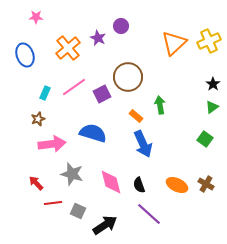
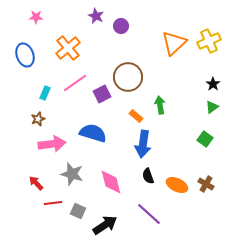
purple star: moved 2 px left, 22 px up
pink line: moved 1 px right, 4 px up
blue arrow: rotated 32 degrees clockwise
black semicircle: moved 9 px right, 9 px up
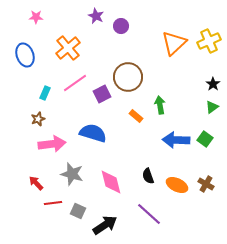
blue arrow: moved 33 px right, 4 px up; rotated 84 degrees clockwise
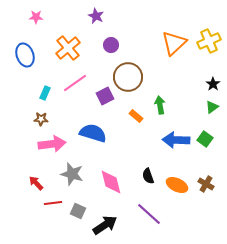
purple circle: moved 10 px left, 19 px down
purple square: moved 3 px right, 2 px down
brown star: moved 3 px right; rotated 24 degrees clockwise
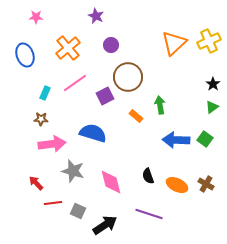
gray star: moved 1 px right, 3 px up
purple line: rotated 24 degrees counterclockwise
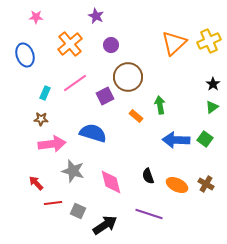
orange cross: moved 2 px right, 4 px up
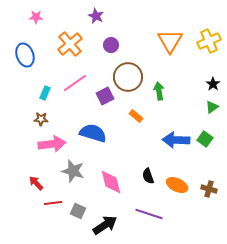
orange triangle: moved 4 px left, 2 px up; rotated 16 degrees counterclockwise
green arrow: moved 1 px left, 14 px up
brown cross: moved 3 px right, 5 px down; rotated 14 degrees counterclockwise
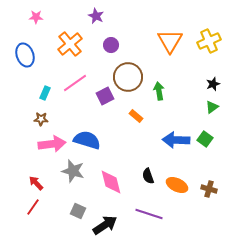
black star: rotated 16 degrees clockwise
blue semicircle: moved 6 px left, 7 px down
red line: moved 20 px left, 4 px down; rotated 48 degrees counterclockwise
